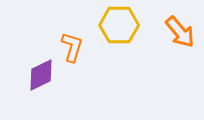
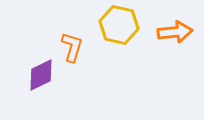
yellow hexagon: rotated 12 degrees clockwise
orange arrow: moved 5 px left; rotated 56 degrees counterclockwise
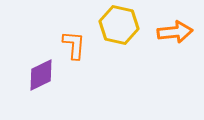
orange L-shape: moved 2 px right, 2 px up; rotated 12 degrees counterclockwise
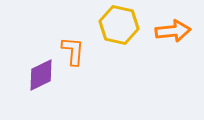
orange arrow: moved 2 px left, 1 px up
orange L-shape: moved 1 px left, 6 px down
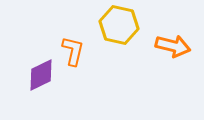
orange arrow: moved 15 px down; rotated 20 degrees clockwise
orange L-shape: rotated 8 degrees clockwise
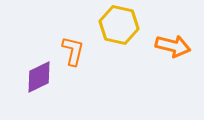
purple diamond: moved 2 px left, 2 px down
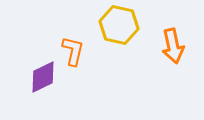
orange arrow: rotated 64 degrees clockwise
purple diamond: moved 4 px right
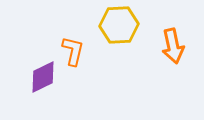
yellow hexagon: rotated 15 degrees counterclockwise
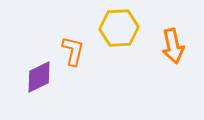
yellow hexagon: moved 3 px down
purple diamond: moved 4 px left
